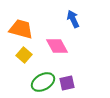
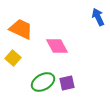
blue arrow: moved 25 px right, 2 px up
orange trapezoid: rotated 10 degrees clockwise
yellow square: moved 11 px left, 3 px down
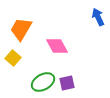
orange trapezoid: rotated 85 degrees counterclockwise
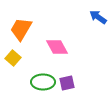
blue arrow: rotated 30 degrees counterclockwise
pink diamond: moved 1 px down
green ellipse: rotated 30 degrees clockwise
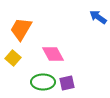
pink diamond: moved 4 px left, 7 px down
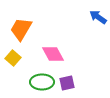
green ellipse: moved 1 px left
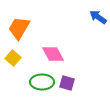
orange trapezoid: moved 2 px left, 1 px up
purple square: rotated 28 degrees clockwise
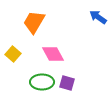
orange trapezoid: moved 15 px right, 6 px up
yellow square: moved 4 px up
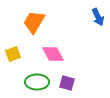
blue arrow: rotated 150 degrees counterclockwise
yellow square: rotated 28 degrees clockwise
green ellipse: moved 5 px left
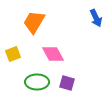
blue arrow: moved 2 px left, 1 px down
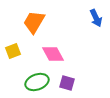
yellow square: moved 3 px up
green ellipse: rotated 20 degrees counterclockwise
